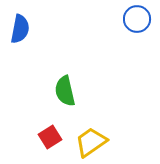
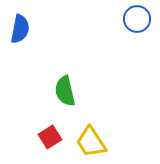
yellow trapezoid: rotated 88 degrees counterclockwise
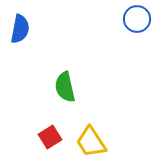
green semicircle: moved 4 px up
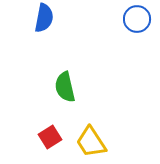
blue semicircle: moved 24 px right, 11 px up
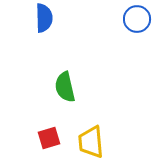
blue semicircle: rotated 12 degrees counterclockwise
red square: moved 1 px left, 1 px down; rotated 15 degrees clockwise
yellow trapezoid: rotated 28 degrees clockwise
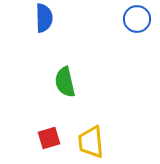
green semicircle: moved 5 px up
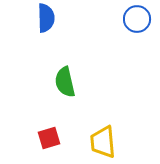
blue semicircle: moved 2 px right
yellow trapezoid: moved 12 px right
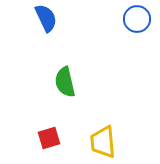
blue semicircle: rotated 24 degrees counterclockwise
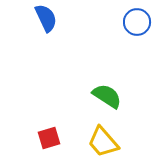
blue circle: moved 3 px down
green semicircle: moved 42 px right, 14 px down; rotated 136 degrees clockwise
yellow trapezoid: rotated 36 degrees counterclockwise
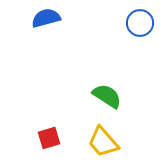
blue semicircle: rotated 80 degrees counterclockwise
blue circle: moved 3 px right, 1 px down
